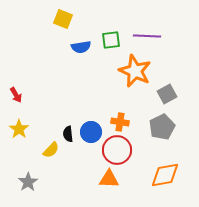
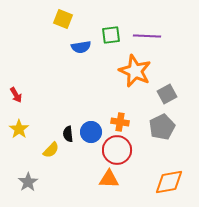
green square: moved 5 px up
orange diamond: moved 4 px right, 7 px down
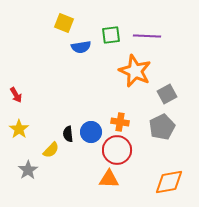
yellow square: moved 1 px right, 4 px down
gray star: moved 12 px up
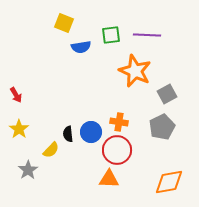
purple line: moved 1 px up
orange cross: moved 1 px left
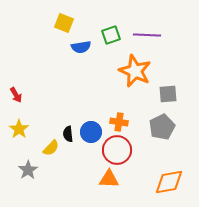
green square: rotated 12 degrees counterclockwise
gray square: moved 1 px right; rotated 24 degrees clockwise
yellow semicircle: moved 2 px up
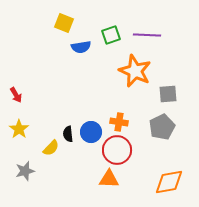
gray star: moved 3 px left, 1 px down; rotated 18 degrees clockwise
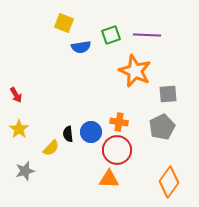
orange diamond: rotated 44 degrees counterclockwise
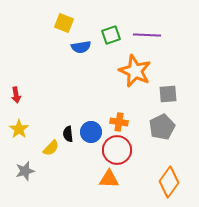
red arrow: rotated 21 degrees clockwise
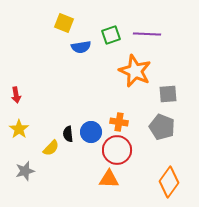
purple line: moved 1 px up
gray pentagon: rotated 25 degrees counterclockwise
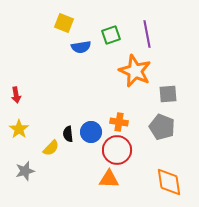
purple line: rotated 76 degrees clockwise
orange diamond: rotated 44 degrees counterclockwise
